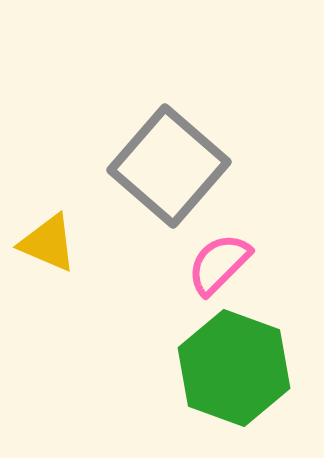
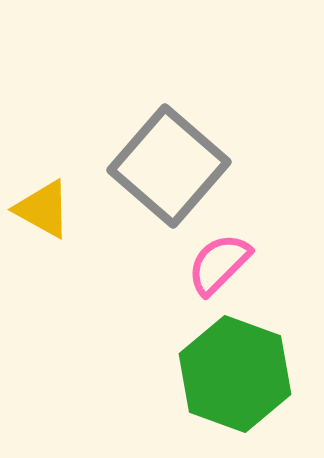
yellow triangle: moved 5 px left, 34 px up; rotated 6 degrees clockwise
green hexagon: moved 1 px right, 6 px down
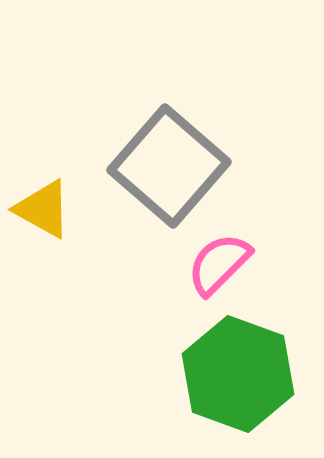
green hexagon: moved 3 px right
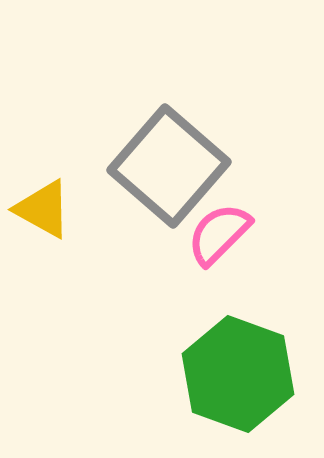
pink semicircle: moved 30 px up
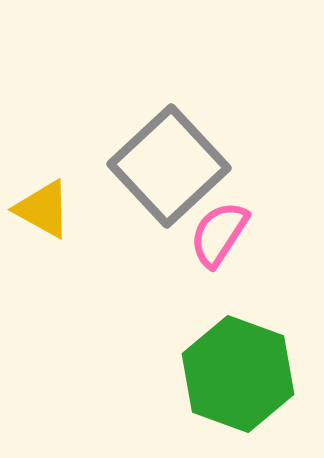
gray square: rotated 6 degrees clockwise
pink semicircle: rotated 12 degrees counterclockwise
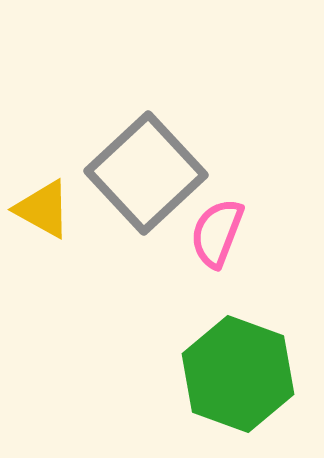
gray square: moved 23 px left, 7 px down
pink semicircle: moved 2 px left, 1 px up; rotated 12 degrees counterclockwise
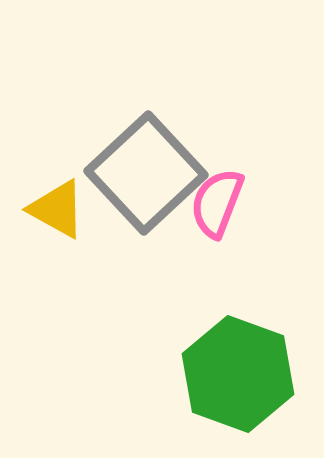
yellow triangle: moved 14 px right
pink semicircle: moved 30 px up
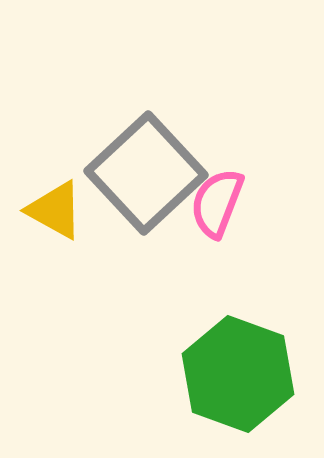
yellow triangle: moved 2 px left, 1 px down
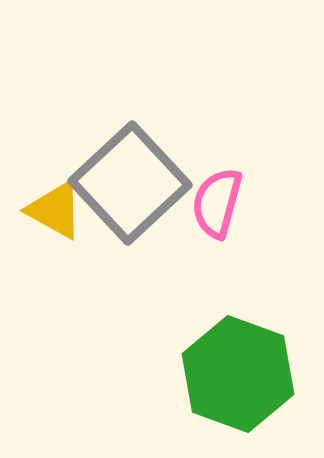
gray square: moved 16 px left, 10 px down
pink semicircle: rotated 6 degrees counterclockwise
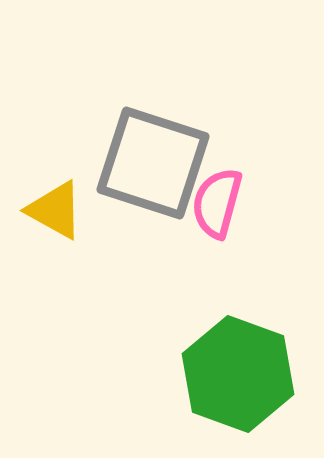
gray square: moved 23 px right, 20 px up; rotated 29 degrees counterclockwise
